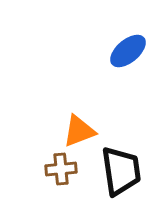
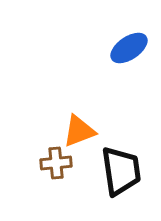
blue ellipse: moved 1 px right, 3 px up; rotated 6 degrees clockwise
brown cross: moved 5 px left, 6 px up
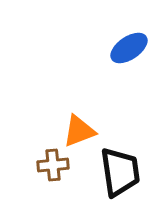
brown cross: moved 3 px left, 2 px down
black trapezoid: moved 1 px left, 1 px down
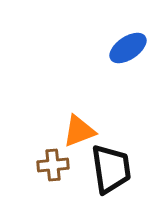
blue ellipse: moved 1 px left
black trapezoid: moved 9 px left, 3 px up
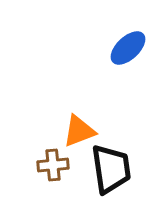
blue ellipse: rotated 9 degrees counterclockwise
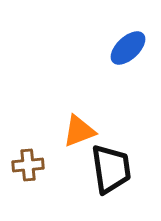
brown cross: moved 25 px left
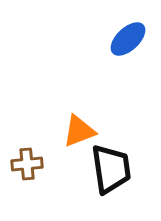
blue ellipse: moved 9 px up
brown cross: moved 1 px left, 1 px up
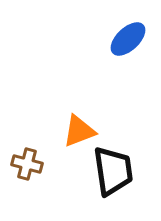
brown cross: rotated 20 degrees clockwise
black trapezoid: moved 2 px right, 2 px down
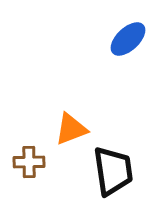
orange triangle: moved 8 px left, 2 px up
brown cross: moved 2 px right, 2 px up; rotated 16 degrees counterclockwise
